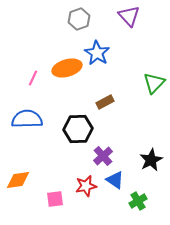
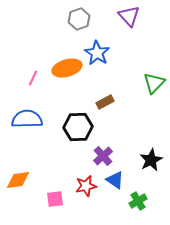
black hexagon: moved 2 px up
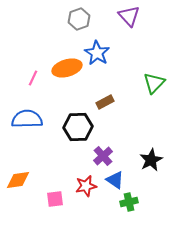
green cross: moved 9 px left, 1 px down; rotated 18 degrees clockwise
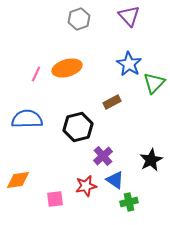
blue star: moved 32 px right, 11 px down
pink line: moved 3 px right, 4 px up
brown rectangle: moved 7 px right
black hexagon: rotated 12 degrees counterclockwise
